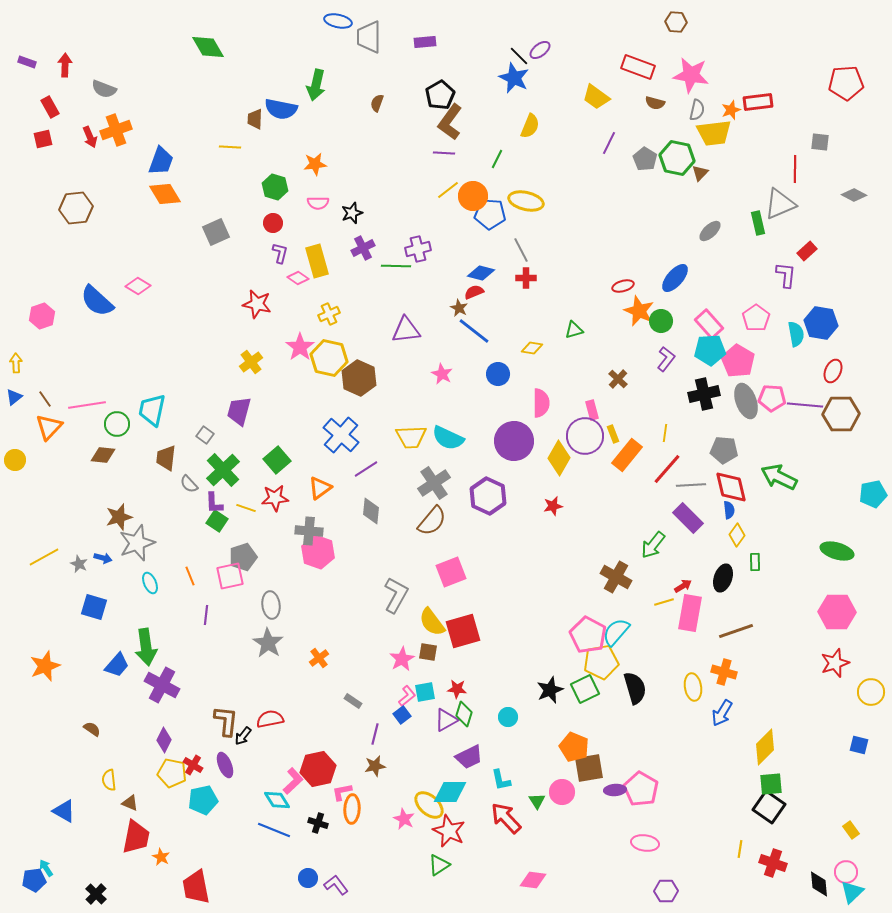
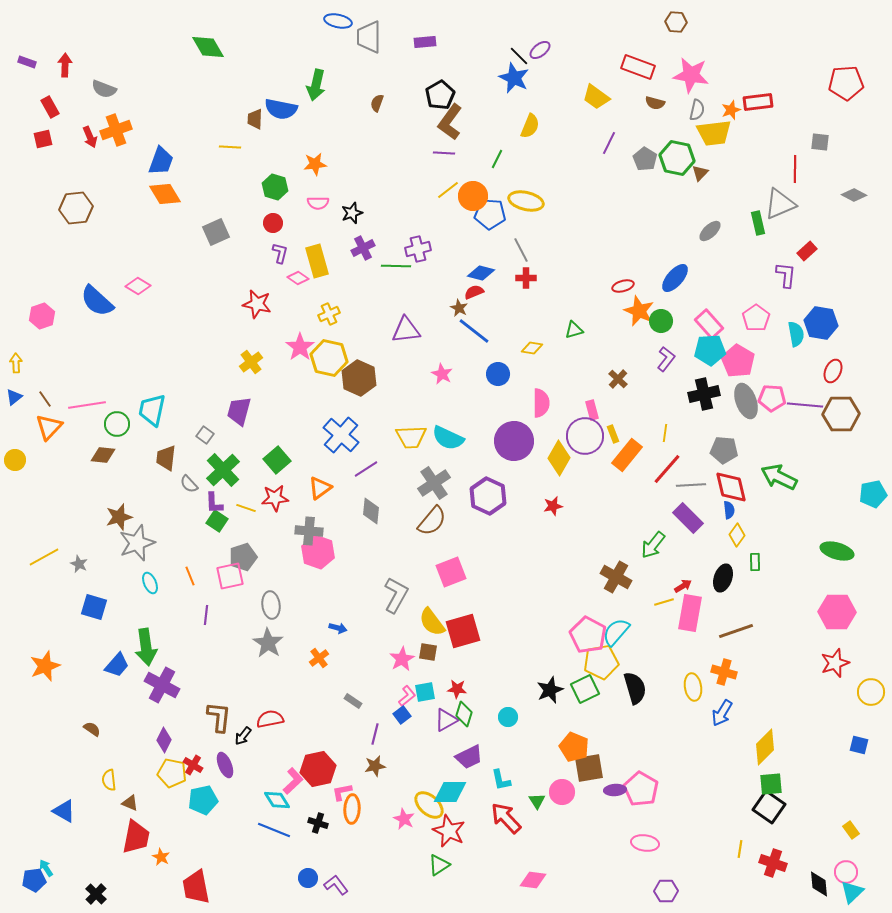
blue arrow at (103, 558): moved 235 px right, 70 px down
brown L-shape at (226, 721): moved 7 px left, 4 px up
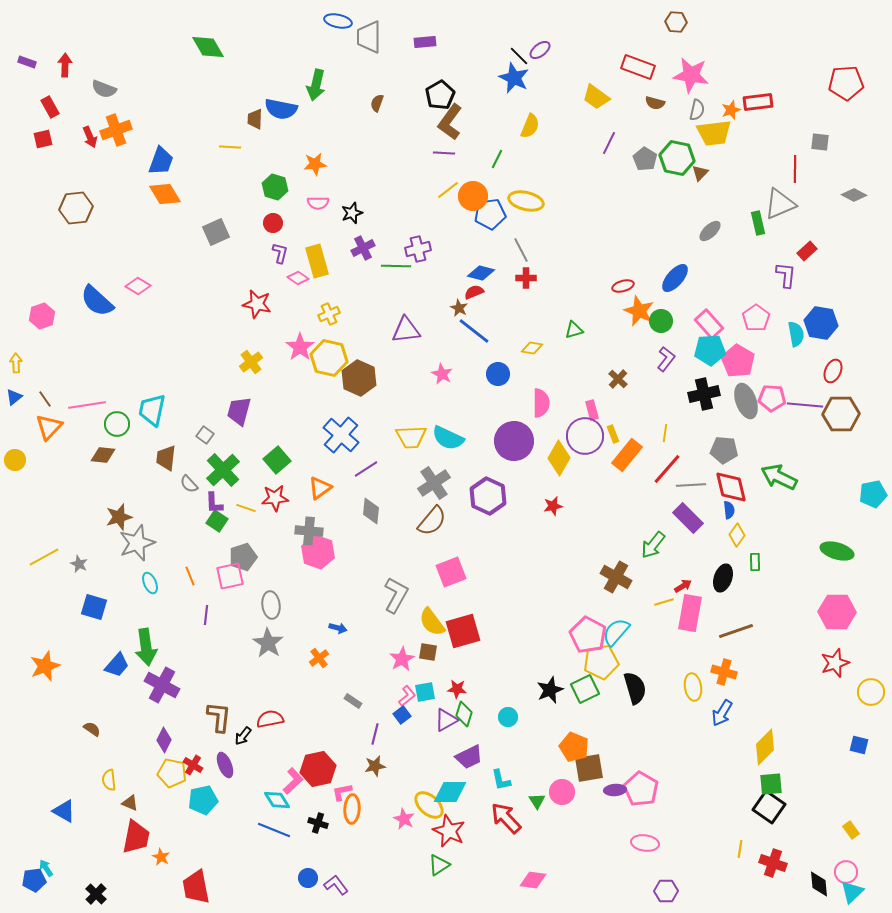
blue pentagon at (490, 214): rotated 12 degrees counterclockwise
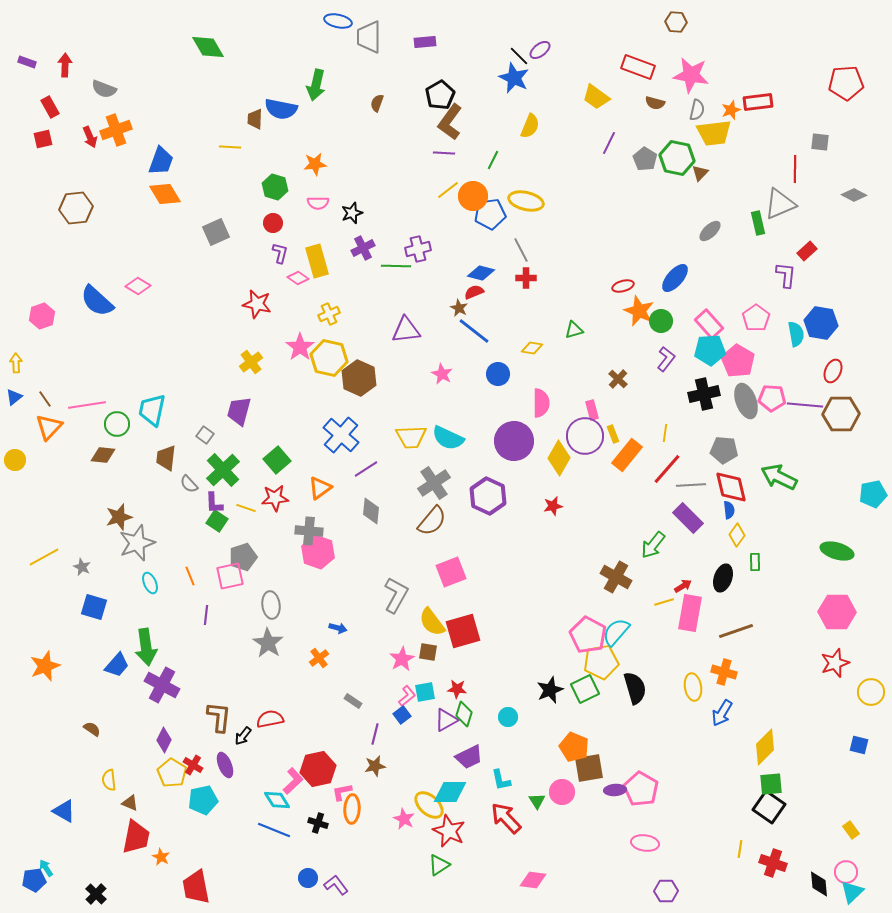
green line at (497, 159): moved 4 px left, 1 px down
gray star at (79, 564): moved 3 px right, 3 px down
yellow pentagon at (172, 773): rotated 20 degrees clockwise
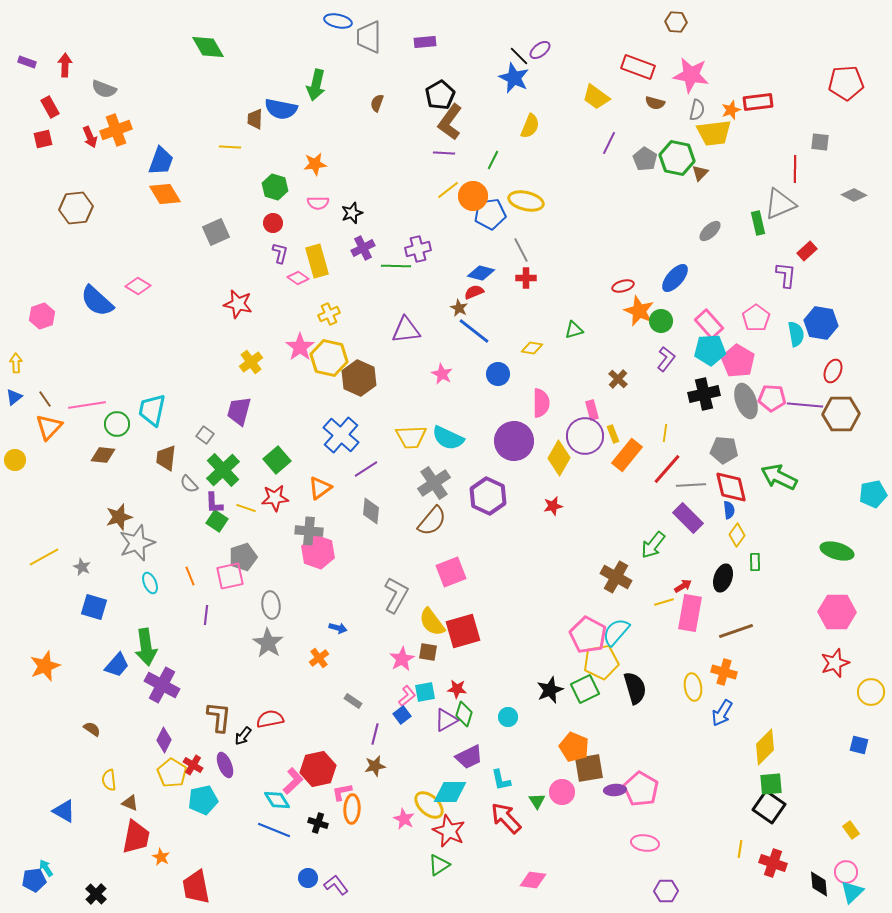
red star at (257, 304): moved 19 px left
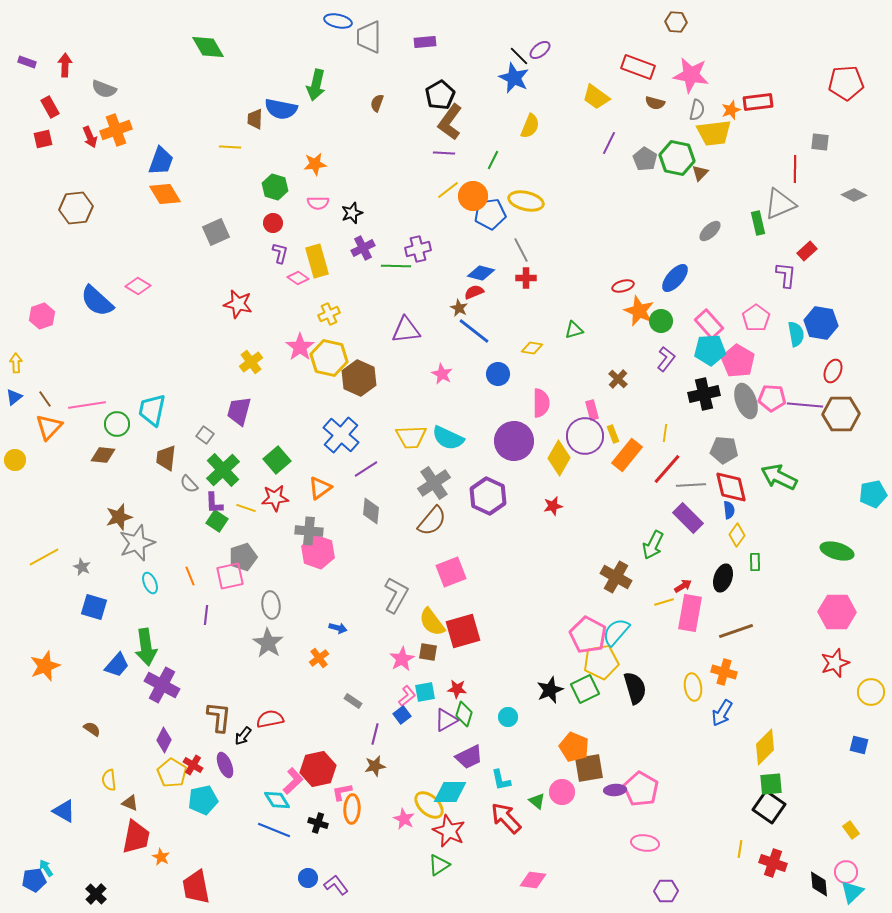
green arrow at (653, 545): rotated 12 degrees counterclockwise
green triangle at (537, 801): rotated 18 degrees counterclockwise
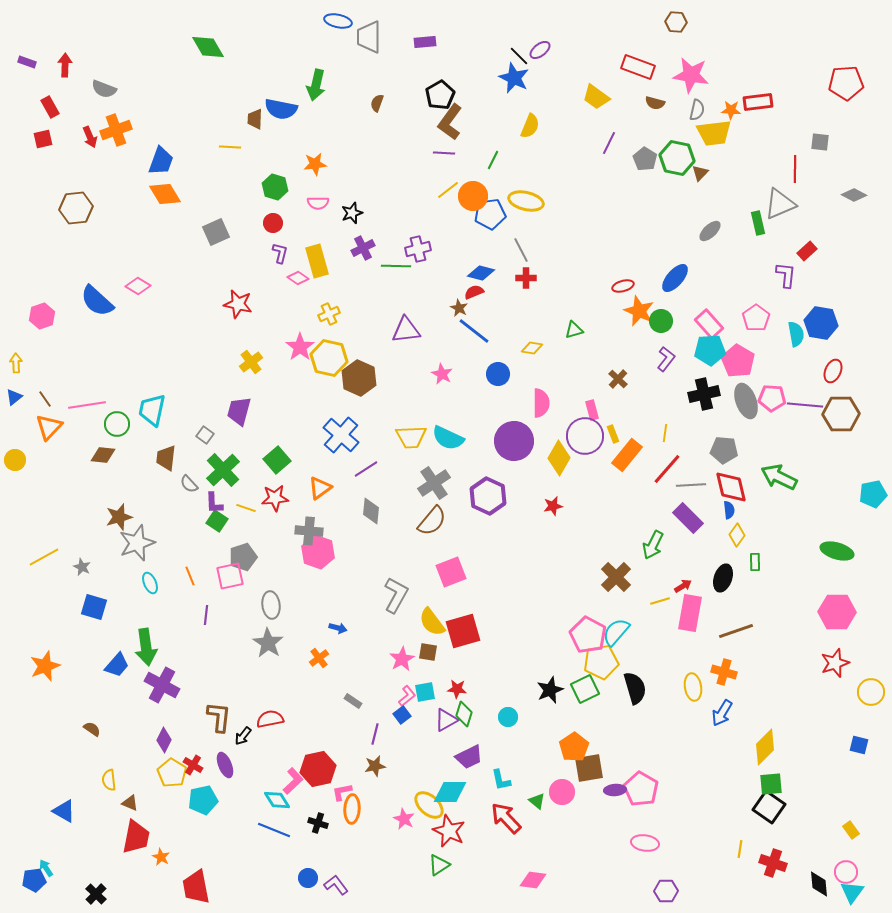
orange star at (731, 110): rotated 24 degrees clockwise
brown cross at (616, 577): rotated 16 degrees clockwise
yellow line at (664, 602): moved 4 px left, 1 px up
orange pentagon at (574, 747): rotated 16 degrees clockwise
cyan triangle at (852, 892): rotated 10 degrees counterclockwise
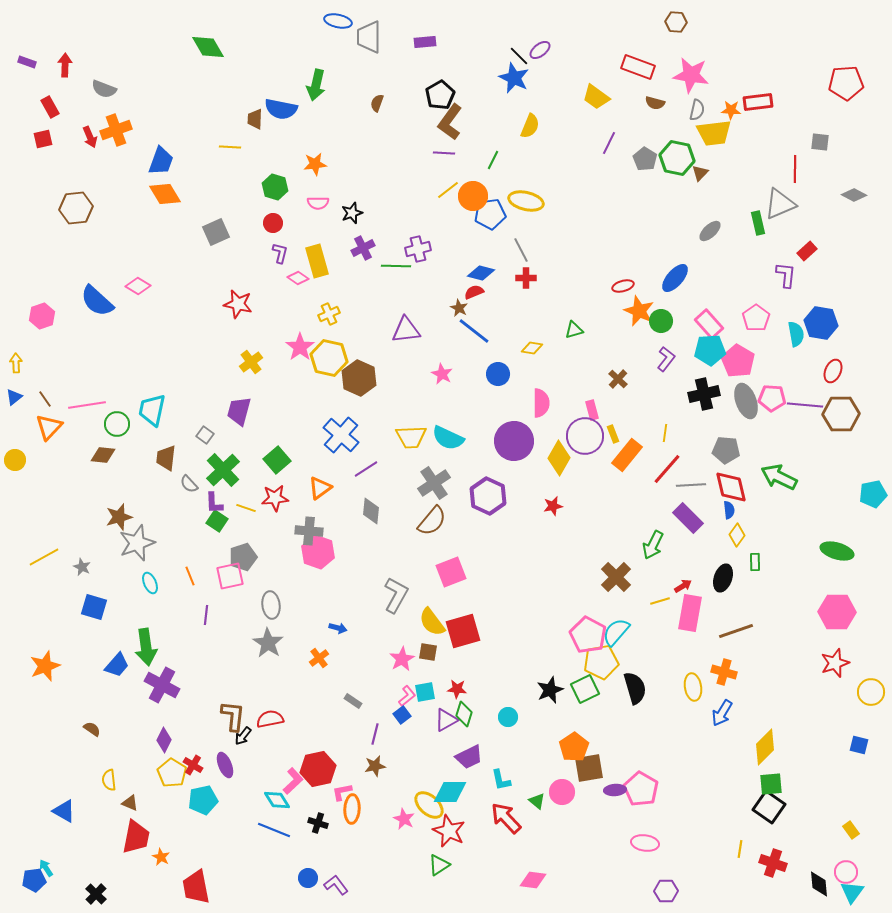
gray pentagon at (724, 450): moved 2 px right
brown L-shape at (219, 717): moved 14 px right, 1 px up
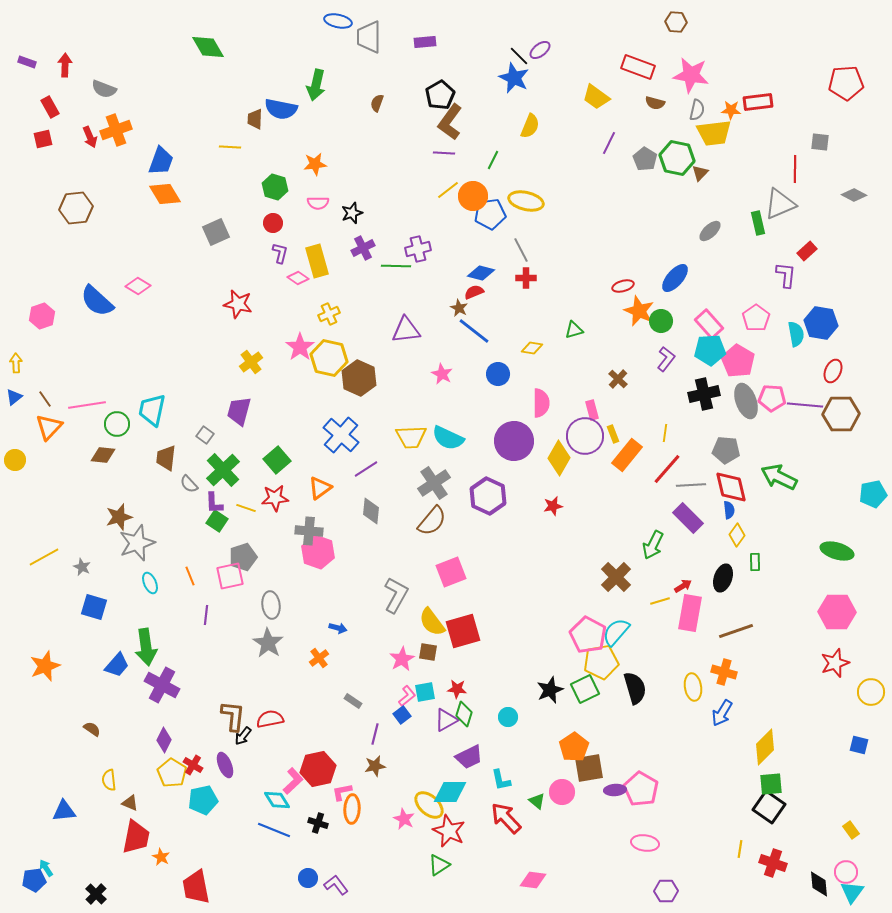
blue triangle at (64, 811): rotated 35 degrees counterclockwise
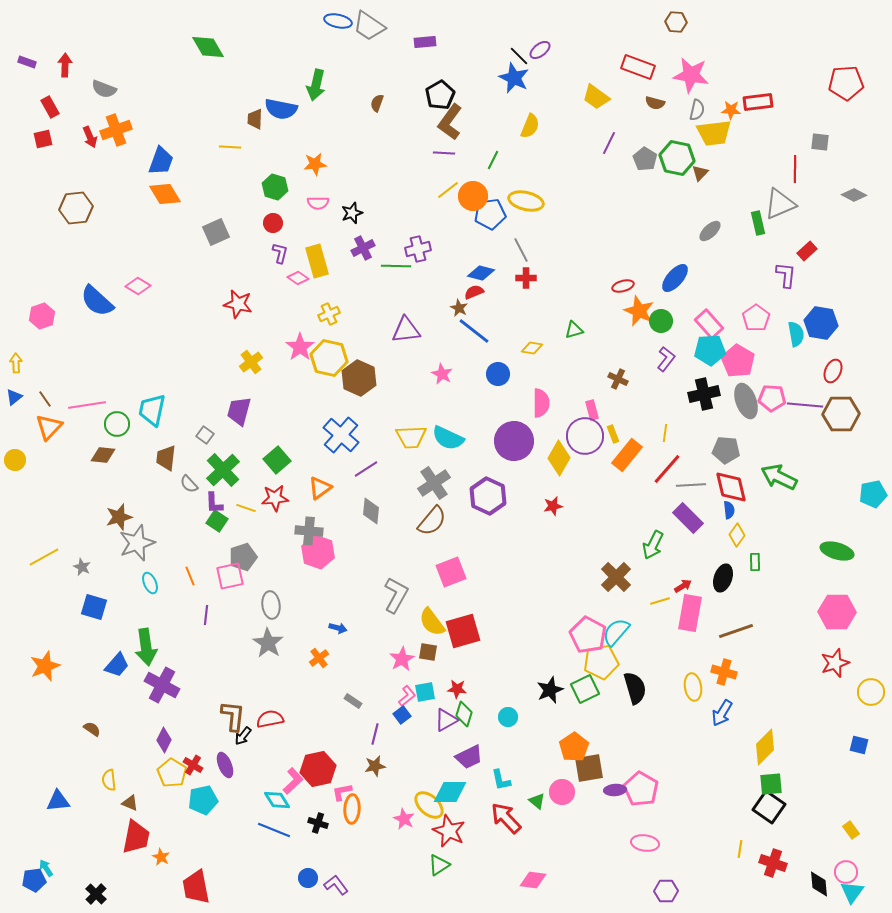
gray trapezoid at (369, 37): moved 11 px up; rotated 56 degrees counterclockwise
brown cross at (618, 379): rotated 18 degrees counterclockwise
blue triangle at (64, 811): moved 6 px left, 10 px up
